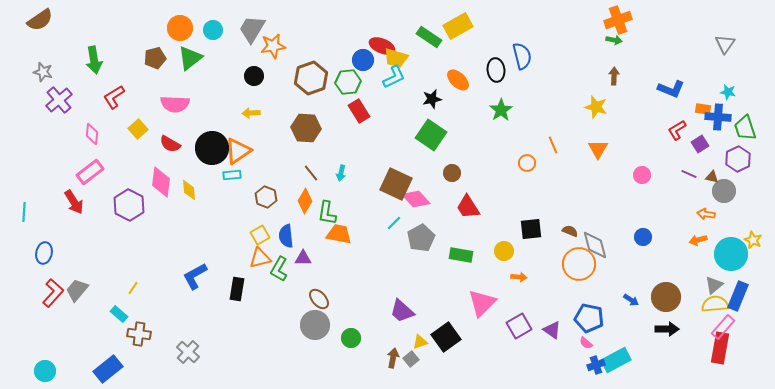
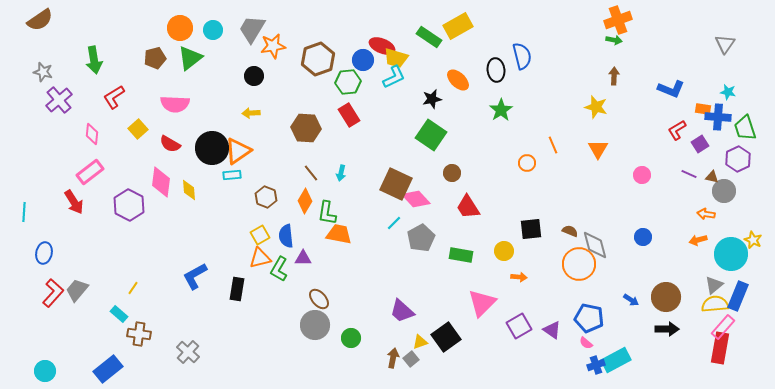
brown hexagon at (311, 78): moved 7 px right, 19 px up
red rectangle at (359, 111): moved 10 px left, 4 px down
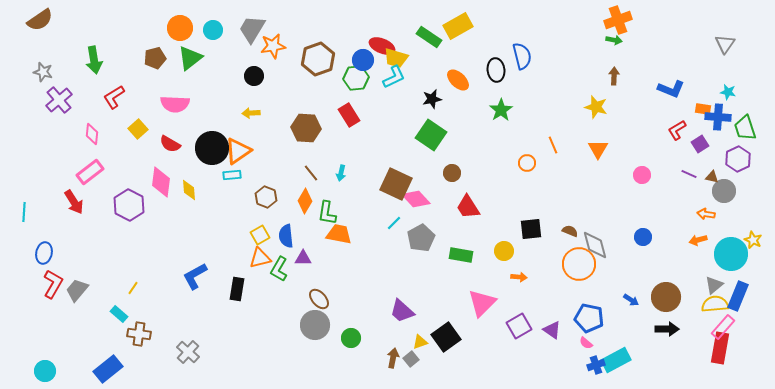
green hexagon at (348, 82): moved 8 px right, 4 px up
red L-shape at (53, 293): moved 9 px up; rotated 12 degrees counterclockwise
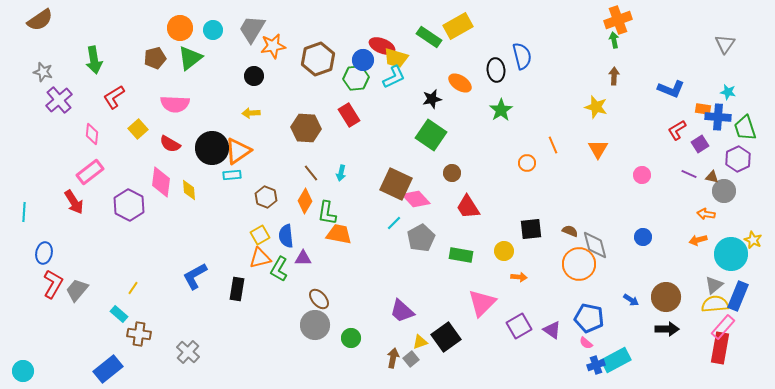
green arrow at (614, 40): rotated 112 degrees counterclockwise
orange ellipse at (458, 80): moved 2 px right, 3 px down; rotated 10 degrees counterclockwise
cyan circle at (45, 371): moved 22 px left
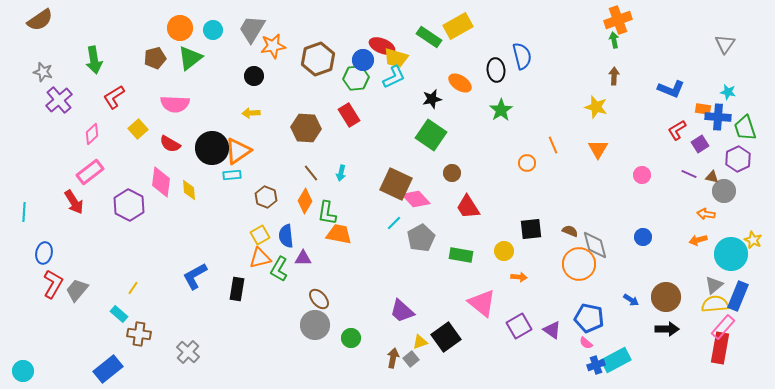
pink diamond at (92, 134): rotated 40 degrees clockwise
pink triangle at (482, 303): rotated 36 degrees counterclockwise
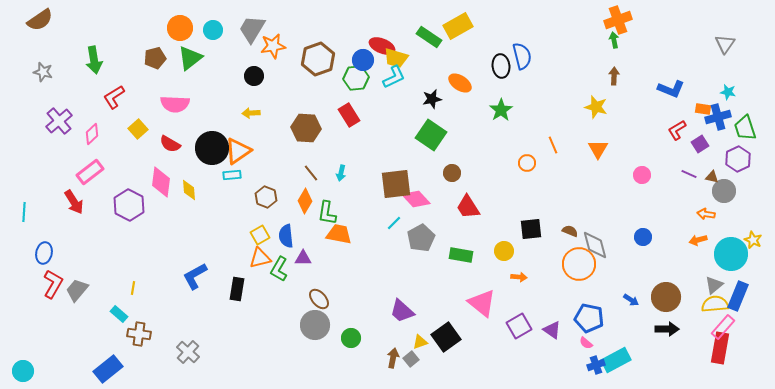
black ellipse at (496, 70): moved 5 px right, 4 px up
purple cross at (59, 100): moved 21 px down
blue cross at (718, 117): rotated 20 degrees counterclockwise
brown square at (396, 184): rotated 32 degrees counterclockwise
yellow line at (133, 288): rotated 24 degrees counterclockwise
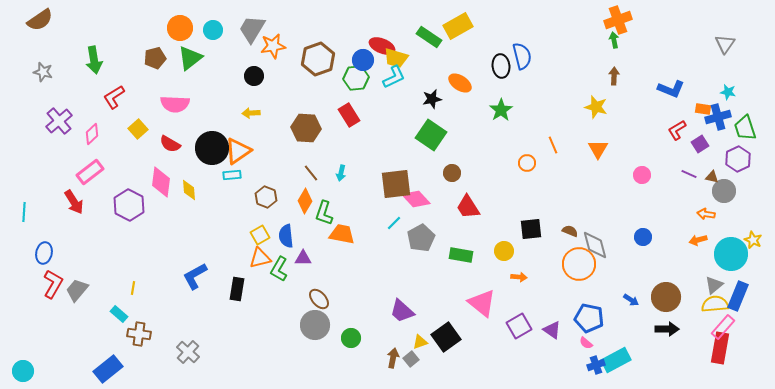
green L-shape at (327, 213): moved 3 px left; rotated 10 degrees clockwise
orange trapezoid at (339, 234): moved 3 px right
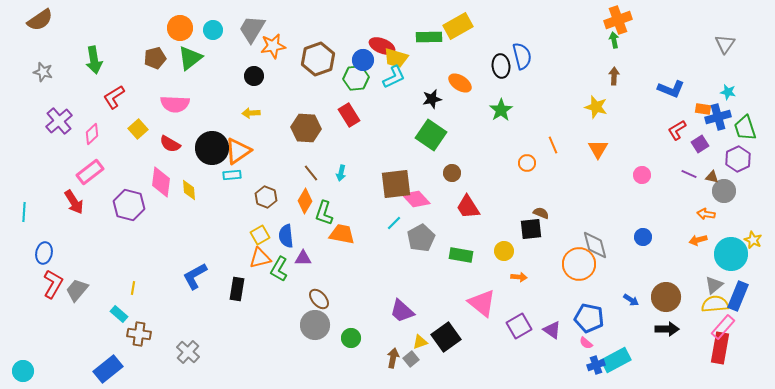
green rectangle at (429, 37): rotated 35 degrees counterclockwise
purple hexagon at (129, 205): rotated 12 degrees counterclockwise
brown semicircle at (570, 231): moved 29 px left, 18 px up
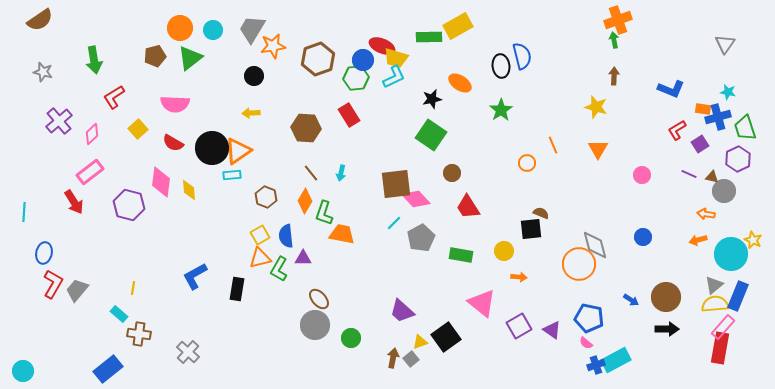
brown pentagon at (155, 58): moved 2 px up
red semicircle at (170, 144): moved 3 px right, 1 px up
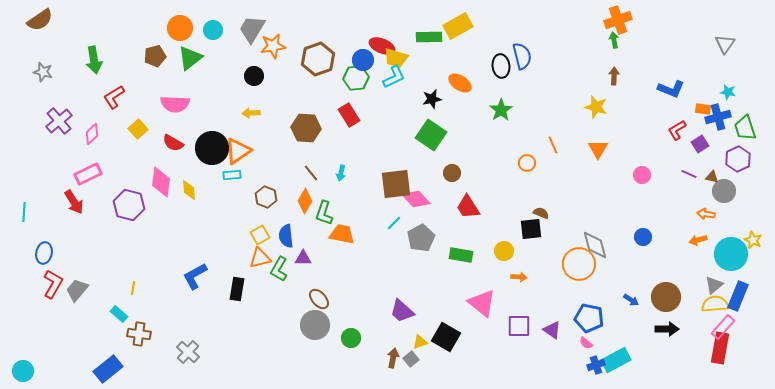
pink rectangle at (90, 172): moved 2 px left, 2 px down; rotated 12 degrees clockwise
purple square at (519, 326): rotated 30 degrees clockwise
black square at (446, 337): rotated 24 degrees counterclockwise
